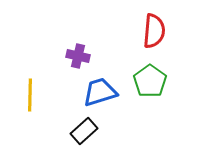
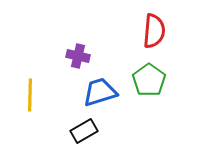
green pentagon: moved 1 px left, 1 px up
black rectangle: rotated 12 degrees clockwise
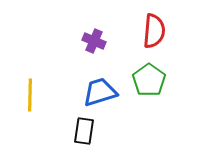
purple cross: moved 16 px right, 15 px up; rotated 10 degrees clockwise
black rectangle: rotated 52 degrees counterclockwise
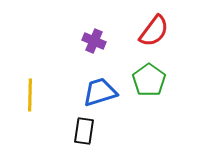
red semicircle: rotated 32 degrees clockwise
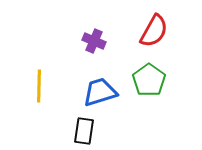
red semicircle: rotated 8 degrees counterclockwise
yellow line: moved 9 px right, 9 px up
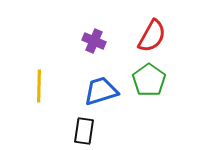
red semicircle: moved 2 px left, 5 px down
blue trapezoid: moved 1 px right, 1 px up
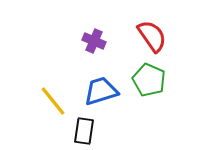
red semicircle: rotated 64 degrees counterclockwise
green pentagon: rotated 12 degrees counterclockwise
yellow line: moved 14 px right, 15 px down; rotated 40 degrees counterclockwise
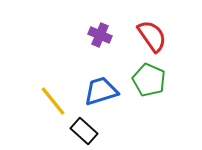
purple cross: moved 6 px right, 6 px up
black rectangle: rotated 56 degrees counterclockwise
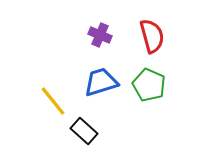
red semicircle: rotated 20 degrees clockwise
green pentagon: moved 5 px down
blue trapezoid: moved 9 px up
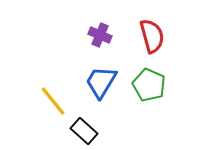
blue trapezoid: rotated 42 degrees counterclockwise
